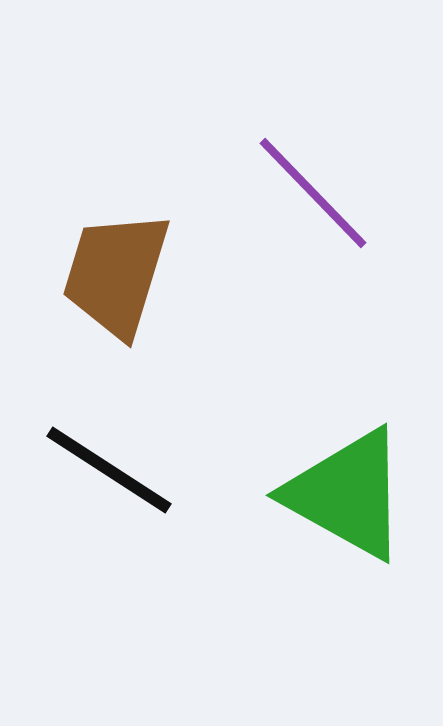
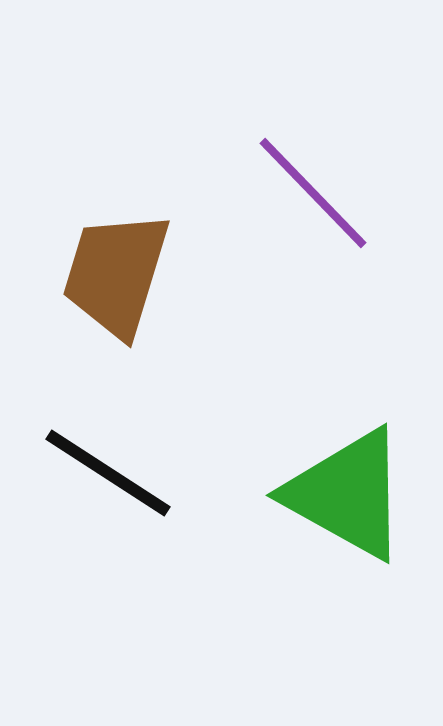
black line: moved 1 px left, 3 px down
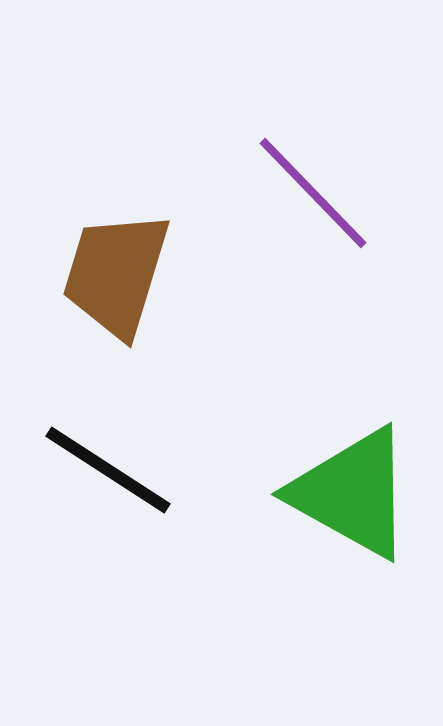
black line: moved 3 px up
green triangle: moved 5 px right, 1 px up
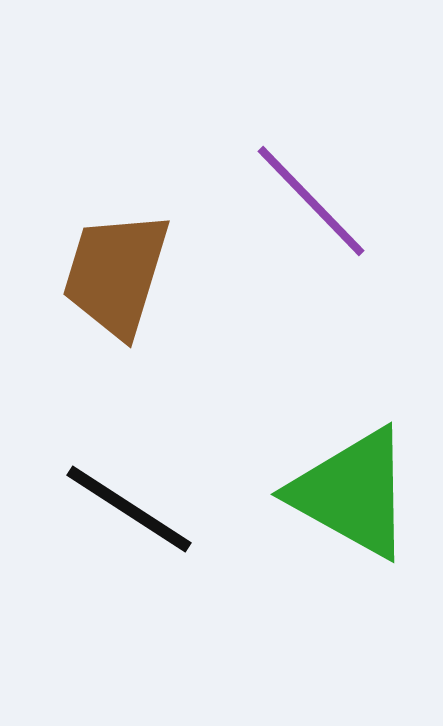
purple line: moved 2 px left, 8 px down
black line: moved 21 px right, 39 px down
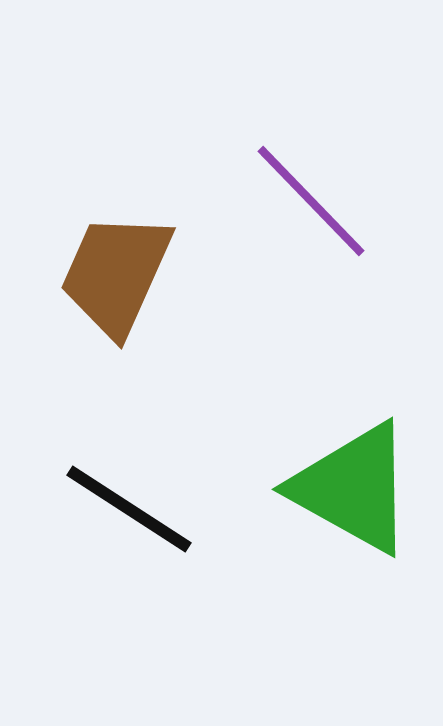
brown trapezoid: rotated 7 degrees clockwise
green triangle: moved 1 px right, 5 px up
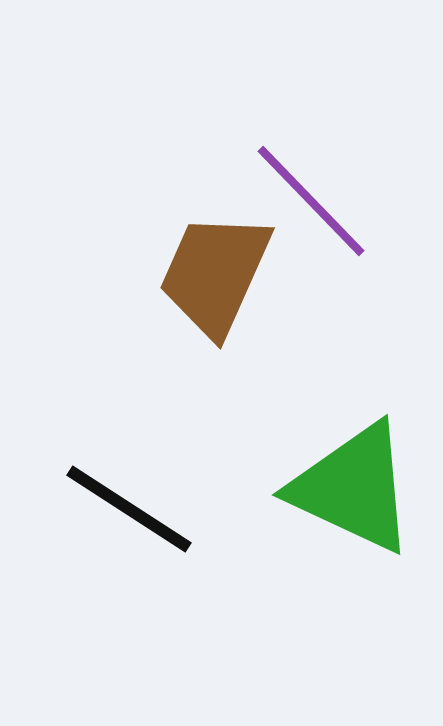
brown trapezoid: moved 99 px right
green triangle: rotated 4 degrees counterclockwise
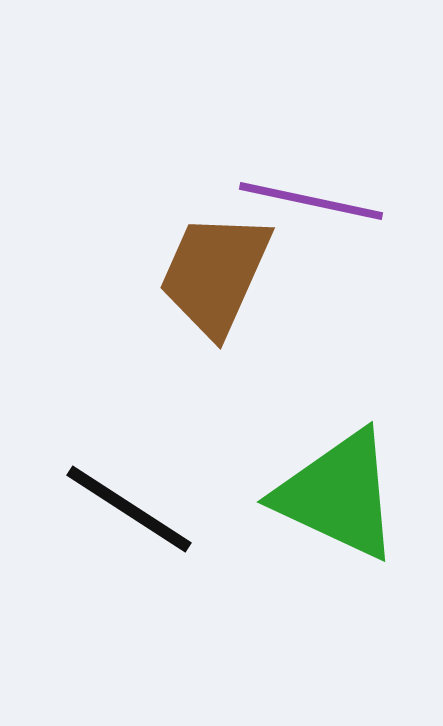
purple line: rotated 34 degrees counterclockwise
green triangle: moved 15 px left, 7 px down
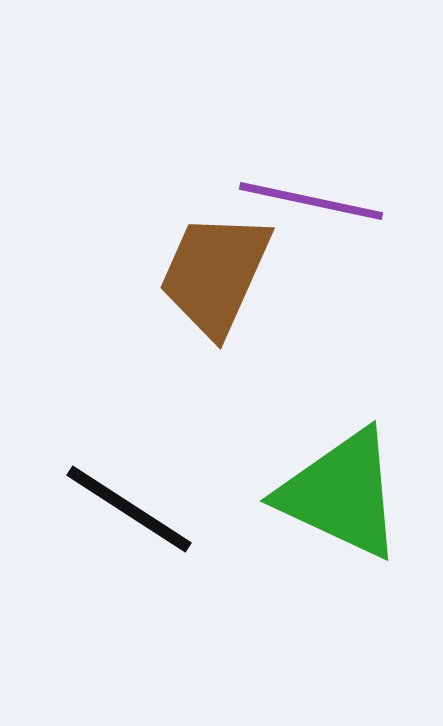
green triangle: moved 3 px right, 1 px up
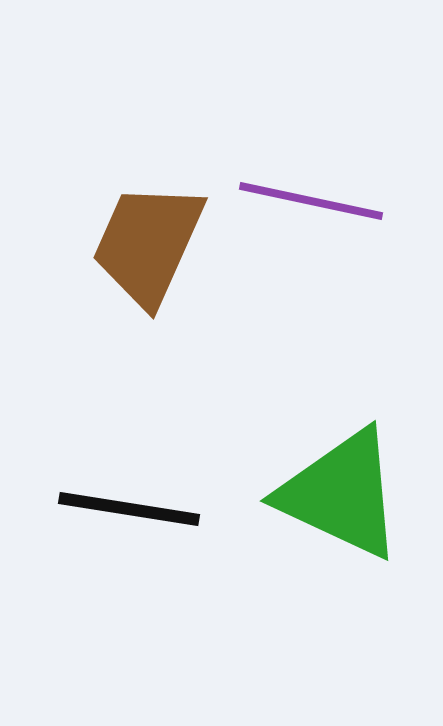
brown trapezoid: moved 67 px left, 30 px up
black line: rotated 24 degrees counterclockwise
